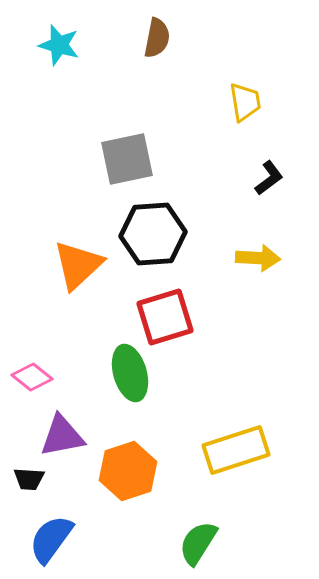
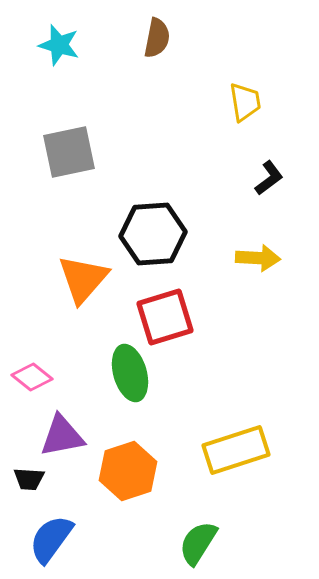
gray square: moved 58 px left, 7 px up
orange triangle: moved 5 px right, 14 px down; rotated 6 degrees counterclockwise
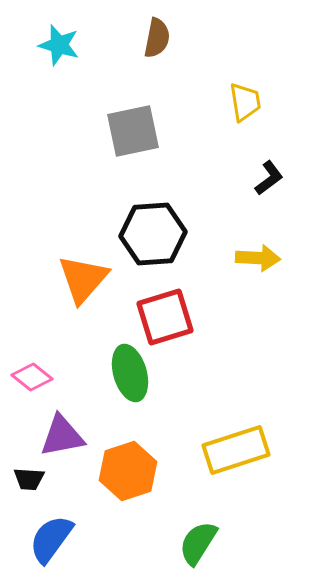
gray square: moved 64 px right, 21 px up
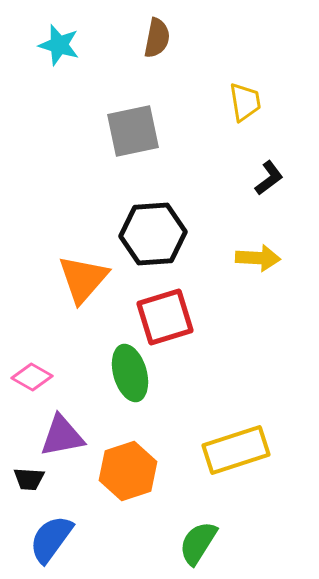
pink diamond: rotated 9 degrees counterclockwise
